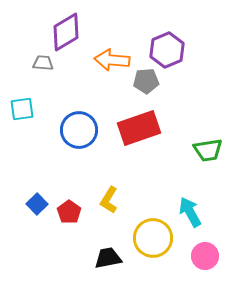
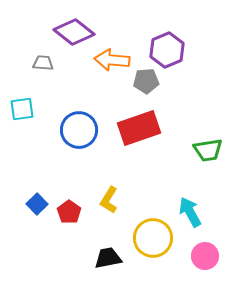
purple diamond: moved 8 px right; rotated 69 degrees clockwise
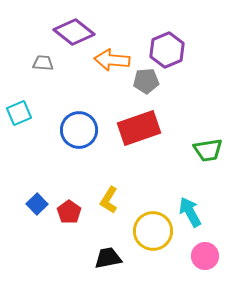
cyan square: moved 3 px left, 4 px down; rotated 15 degrees counterclockwise
yellow circle: moved 7 px up
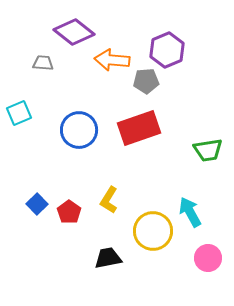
pink circle: moved 3 px right, 2 px down
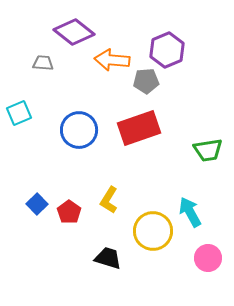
black trapezoid: rotated 28 degrees clockwise
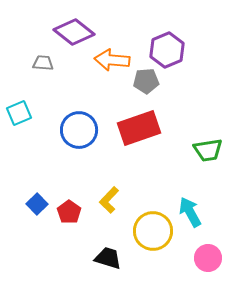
yellow L-shape: rotated 12 degrees clockwise
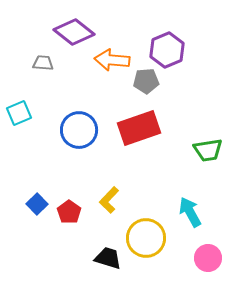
yellow circle: moved 7 px left, 7 px down
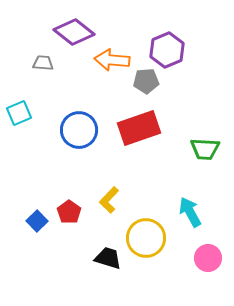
green trapezoid: moved 3 px left, 1 px up; rotated 12 degrees clockwise
blue square: moved 17 px down
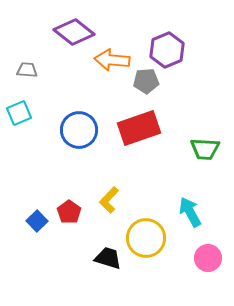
gray trapezoid: moved 16 px left, 7 px down
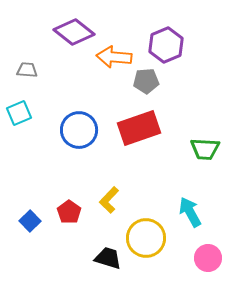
purple hexagon: moved 1 px left, 5 px up
orange arrow: moved 2 px right, 3 px up
blue square: moved 7 px left
